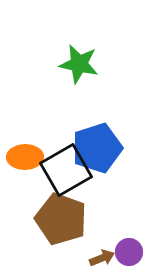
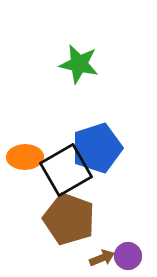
brown pentagon: moved 8 px right
purple circle: moved 1 px left, 4 px down
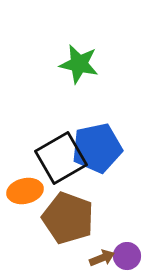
blue pentagon: rotated 6 degrees clockwise
orange ellipse: moved 34 px down; rotated 12 degrees counterclockwise
black square: moved 5 px left, 12 px up
brown pentagon: moved 1 px left, 1 px up
purple circle: moved 1 px left
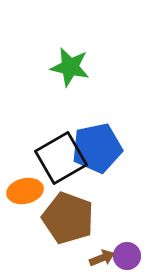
green star: moved 9 px left, 3 px down
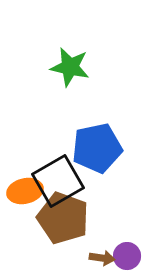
black square: moved 3 px left, 23 px down
brown pentagon: moved 5 px left
brown arrow: rotated 30 degrees clockwise
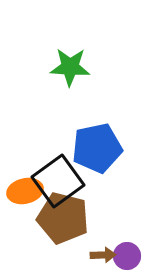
green star: rotated 9 degrees counterclockwise
black square: rotated 6 degrees counterclockwise
brown pentagon: rotated 6 degrees counterclockwise
brown arrow: moved 1 px right, 3 px up; rotated 10 degrees counterclockwise
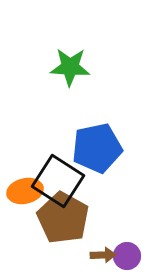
black square: rotated 21 degrees counterclockwise
brown pentagon: rotated 15 degrees clockwise
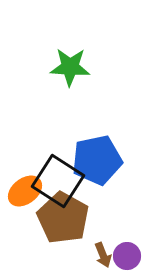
blue pentagon: moved 12 px down
orange ellipse: rotated 24 degrees counterclockwise
brown arrow: rotated 70 degrees clockwise
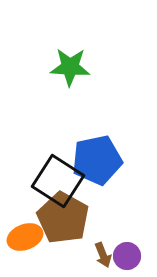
orange ellipse: moved 46 px down; rotated 16 degrees clockwise
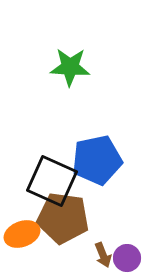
black square: moved 6 px left; rotated 9 degrees counterclockwise
brown pentagon: rotated 21 degrees counterclockwise
orange ellipse: moved 3 px left, 3 px up
purple circle: moved 2 px down
